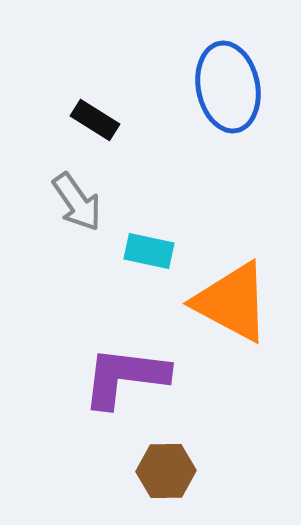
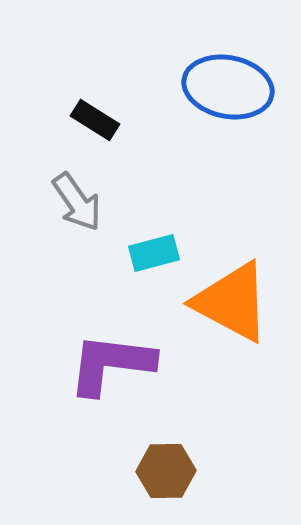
blue ellipse: rotated 68 degrees counterclockwise
cyan rectangle: moved 5 px right, 2 px down; rotated 27 degrees counterclockwise
purple L-shape: moved 14 px left, 13 px up
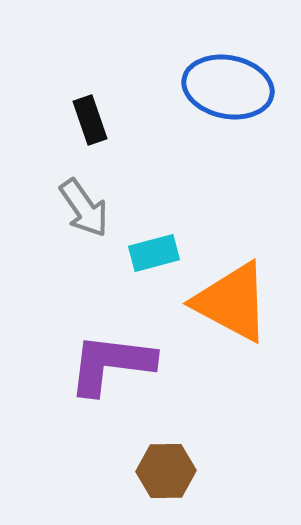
black rectangle: moved 5 px left; rotated 39 degrees clockwise
gray arrow: moved 7 px right, 6 px down
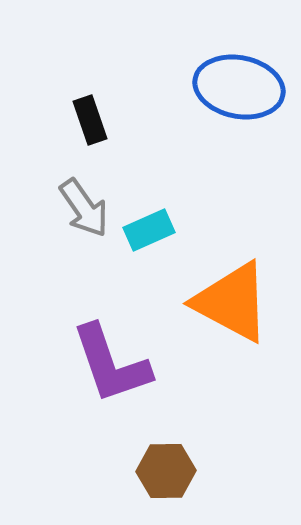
blue ellipse: moved 11 px right
cyan rectangle: moved 5 px left, 23 px up; rotated 9 degrees counterclockwise
purple L-shape: rotated 116 degrees counterclockwise
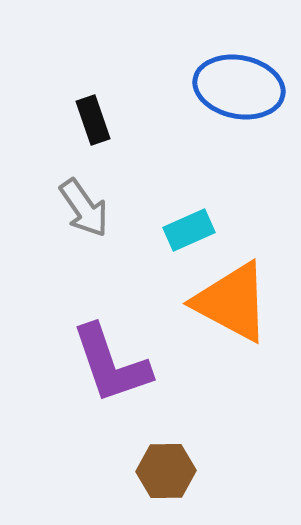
black rectangle: moved 3 px right
cyan rectangle: moved 40 px right
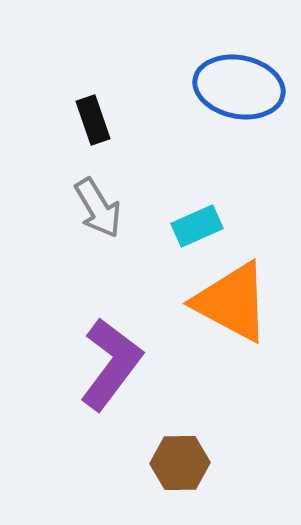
gray arrow: moved 14 px right; rotated 4 degrees clockwise
cyan rectangle: moved 8 px right, 4 px up
purple L-shape: rotated 124 degrees counterclockwise
brown hexagon: moved 14 px right, 8 px up
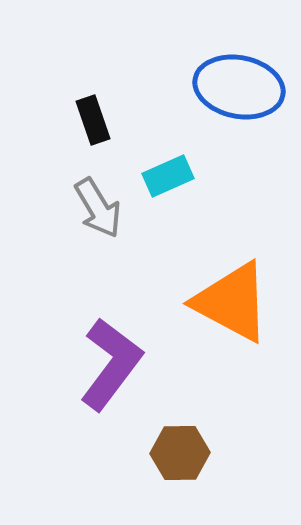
cyan rectangle: moved 29 px left, 50 px up
brown hexagon: moved 10 px up
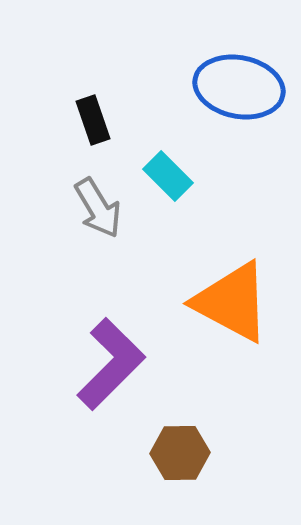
cyan rectangle: rotated 69 degrees clockwise
purple L-shape: rotated 8 degrees clockwise
